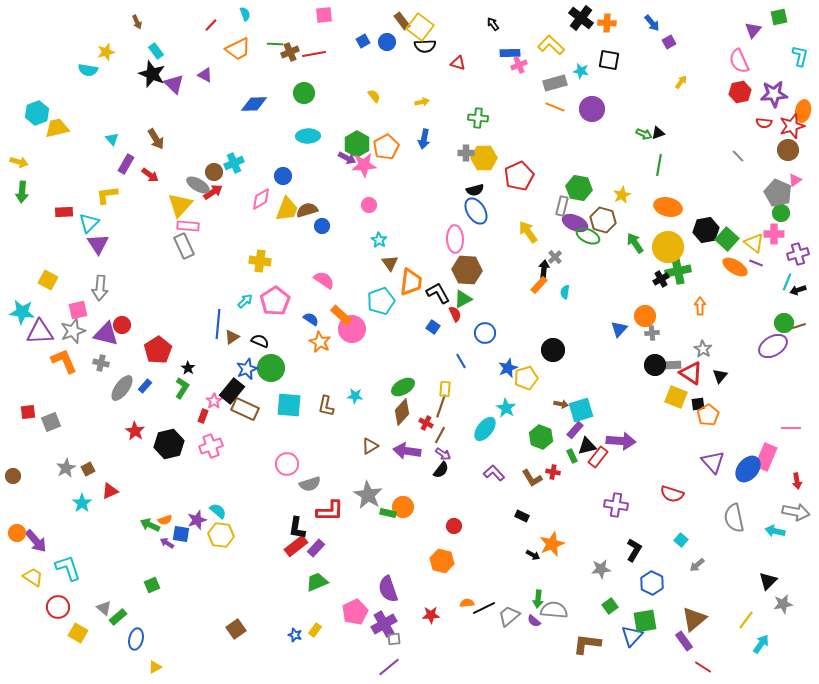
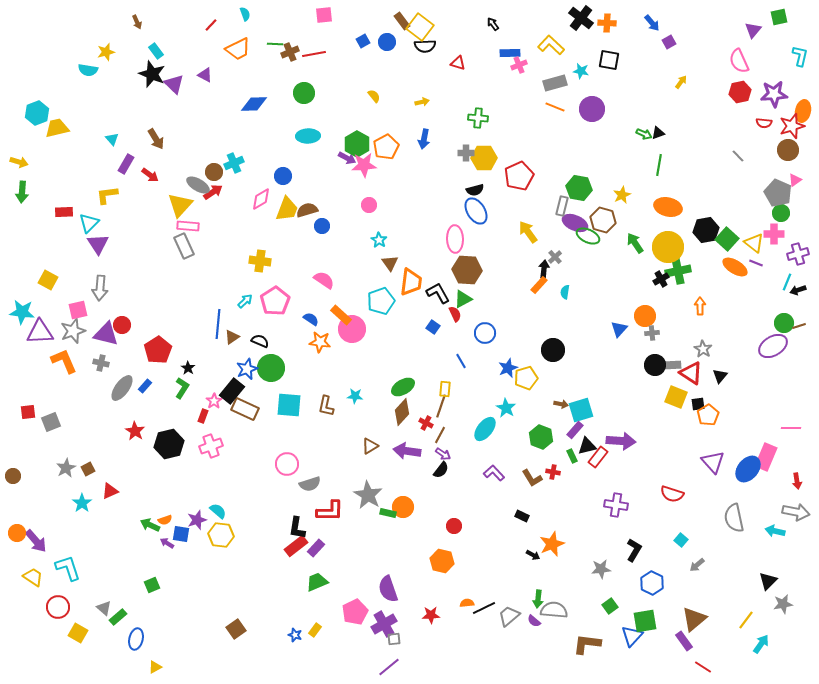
orange star at (320, 342): rotated 20 degrees counterclockwise
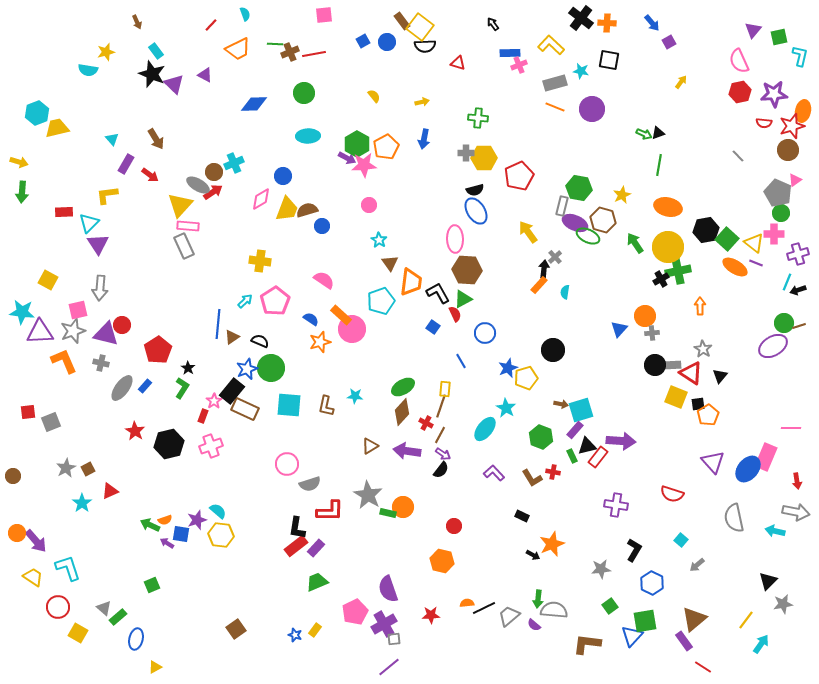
green square at (779, 17): moved 20 px down
orange star at (320, 342): rotated 25 degrees counterclockwise
purple semicircle at (534, 621): moved 4 px down
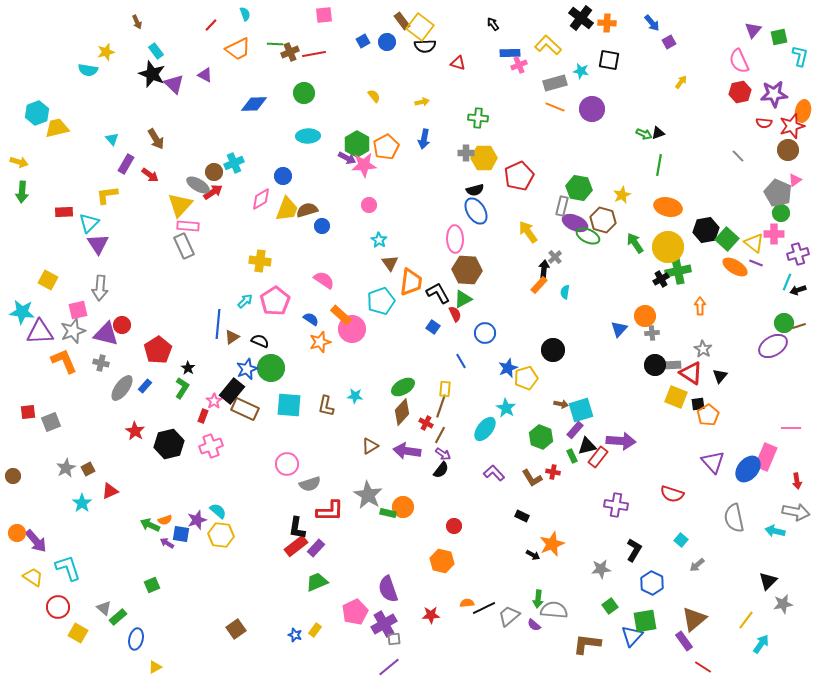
yellow L-shape at (551, 45): moved 3 px left
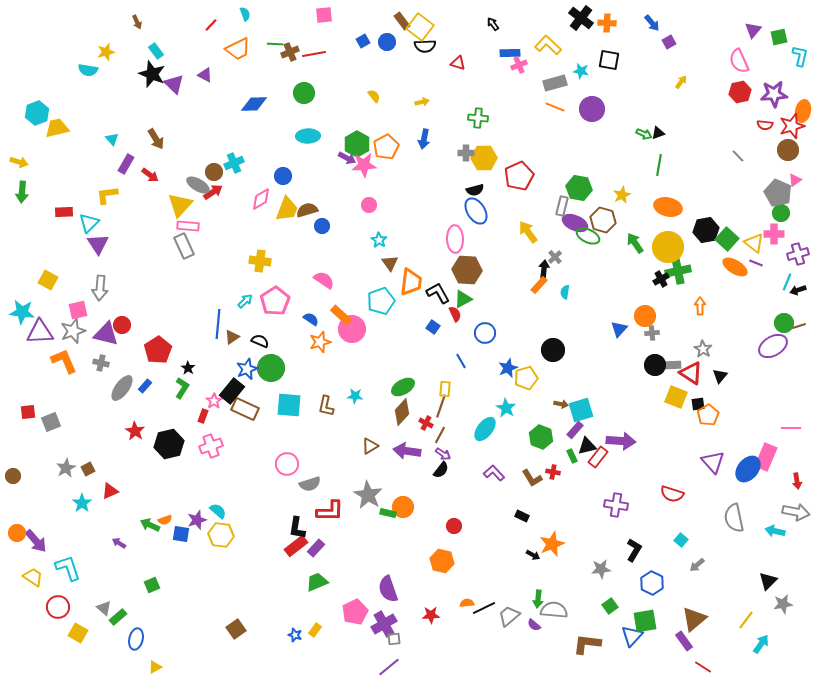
red semicircle at (764, 123): moved 1 px right, 2 px down
purple arrow at (167, 543): moved 48 px left
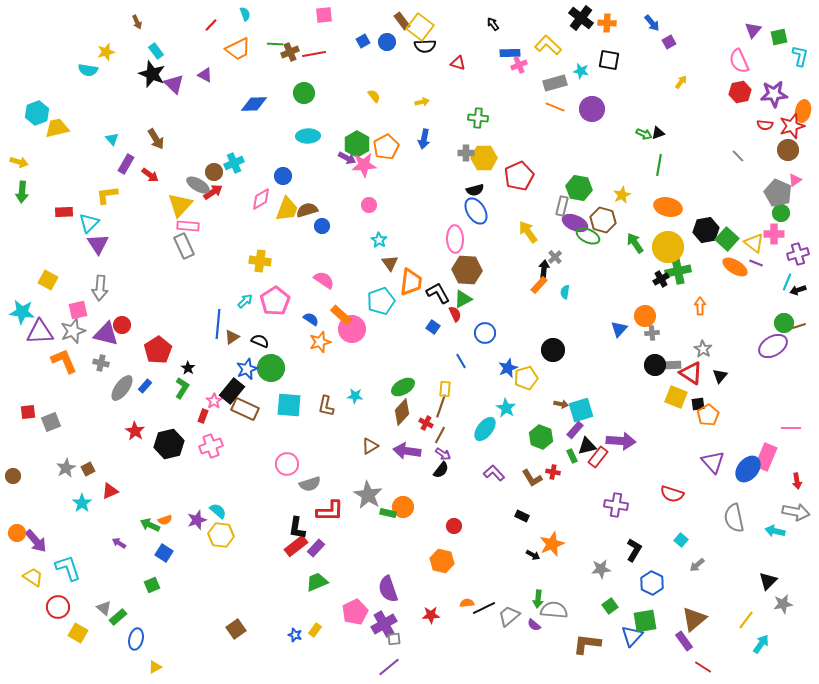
blue square at (181, 534): moved 17 px left, 19 px down; rotated 24 degrees clockwise
